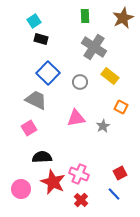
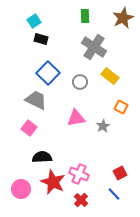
pink square: rotated 21 degrees counterclockwise
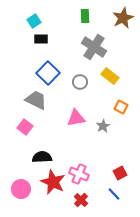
black rectangle: rotated 16 degrees counterclockwise
pink square: moved 4 px left, 1 px up
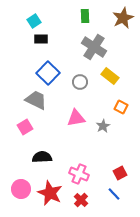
pink square: rotated 21 degrees clockwise
red star: moved 3 px left, 11 px down
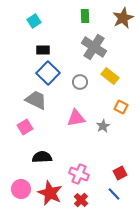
black rectangle: moved 2 px right, 11 px down
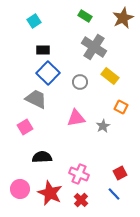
green rectangle: rotated 56 degrees counterclockwise
gray trapezoid: moved 1 px up
pink circle: moved 1 px left
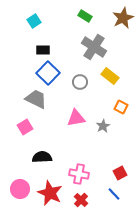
pink cross: rotated 12 degrees counterclockwise
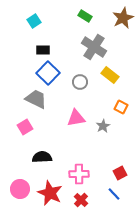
yellow rectangle: moved 1 px up
pink cross: rotated 12 degrees counterclockwise
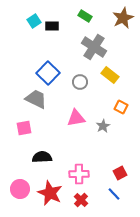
black rectangle: moved 9 px right, 24 px up
pink square: moved 1 px left, 1 px down; rotated 21 degrees clockwise
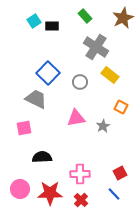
green rectangle: rotated 16 degrees clockwise
gray cross: moved 2 px right
pink cross: moved 1 px right
red star: rotated 25 degrees counterclockwise
